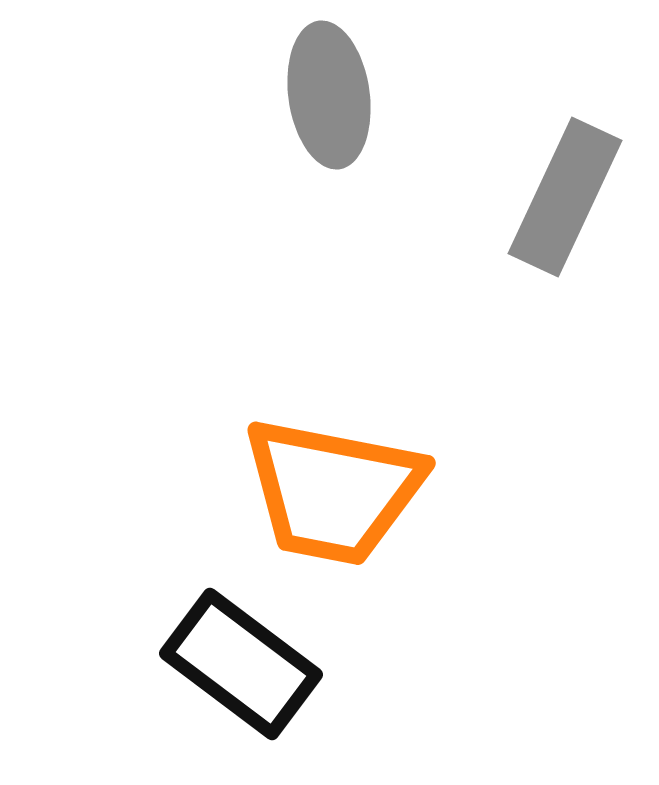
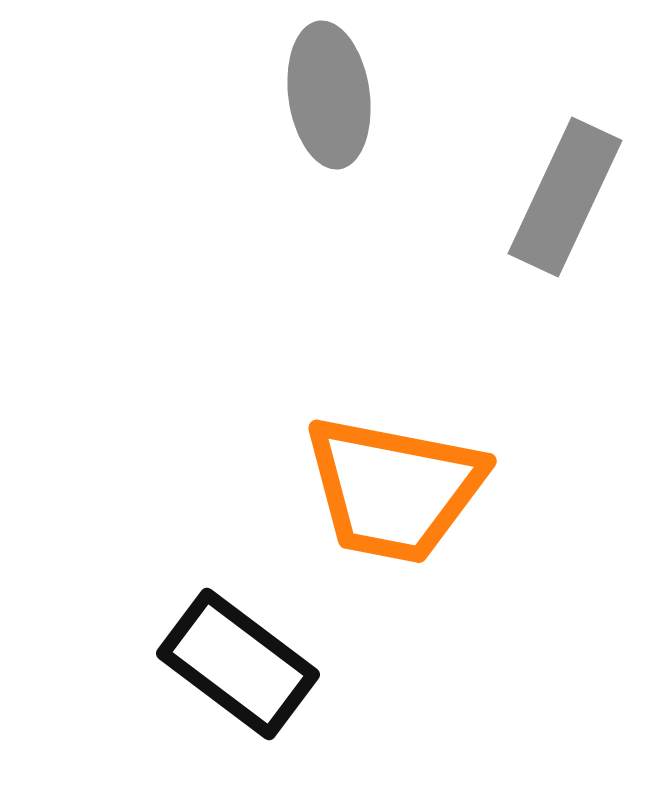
orange trapezoid: moved 61 px right, 2 px up
black rectangle: moved 3 px left
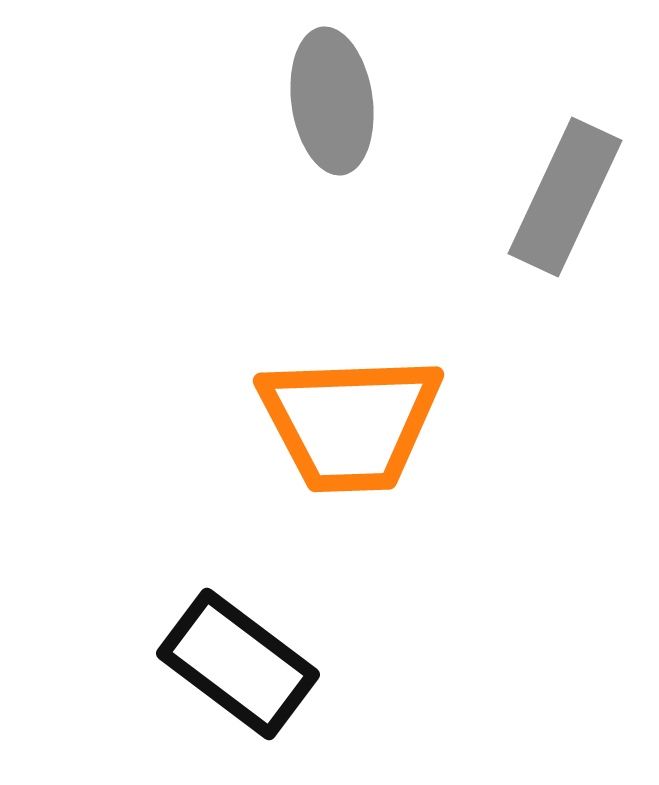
gray ellipse: moved 3 px right, 6 px down
orange trapezoid: moved 44 px left, 66 px up; rotated 13 degrees counterclockwise
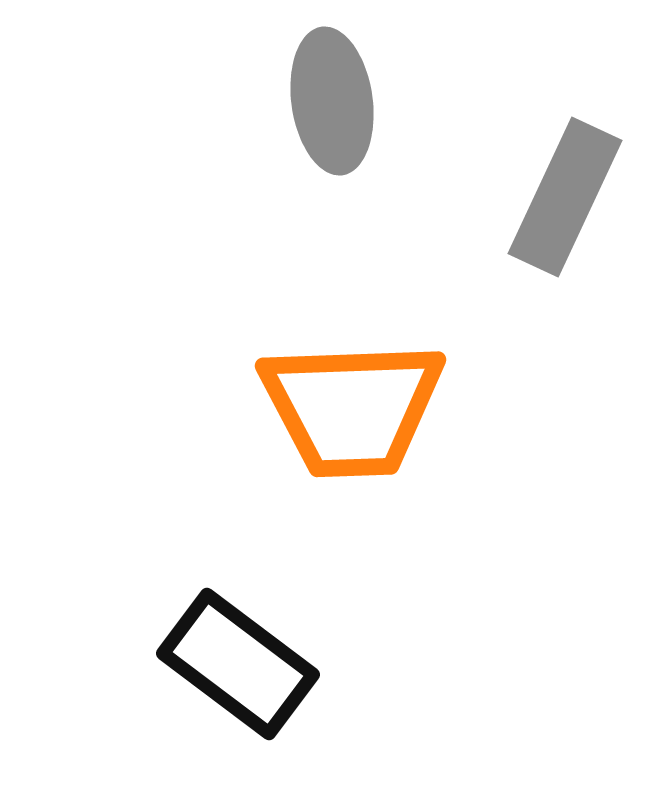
orange trapezoid: moved 2 px right, 15 px up
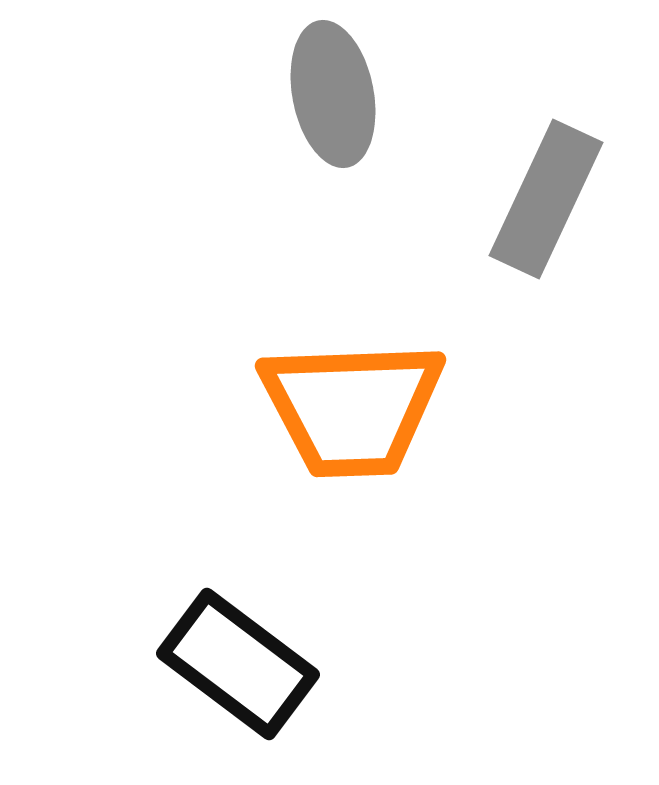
gray ellipse: moved 1 px right, 7 px up; rotated 3 degrees counterclockwise
gray rectangle: moved 19 px left, 2 px down
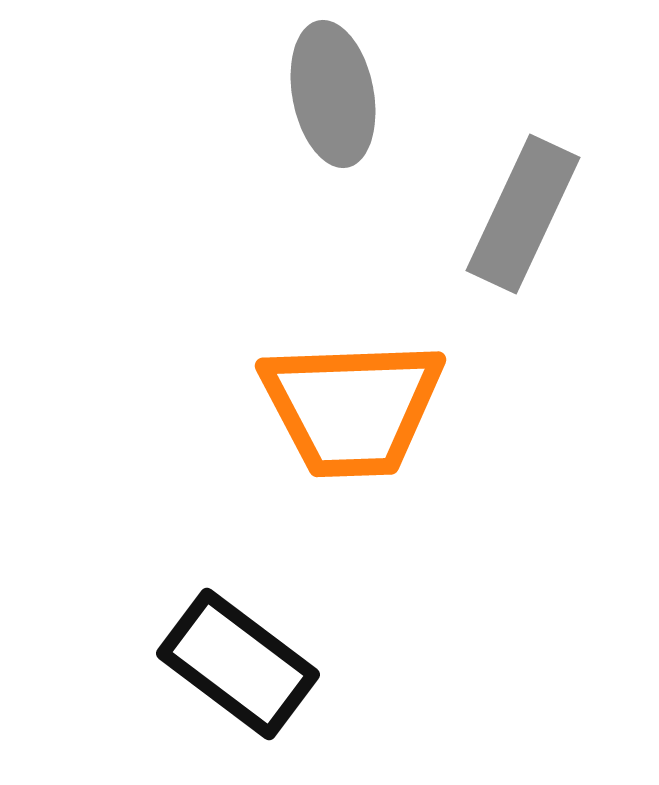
gray rectangle: moved 23 px left, 15 px down
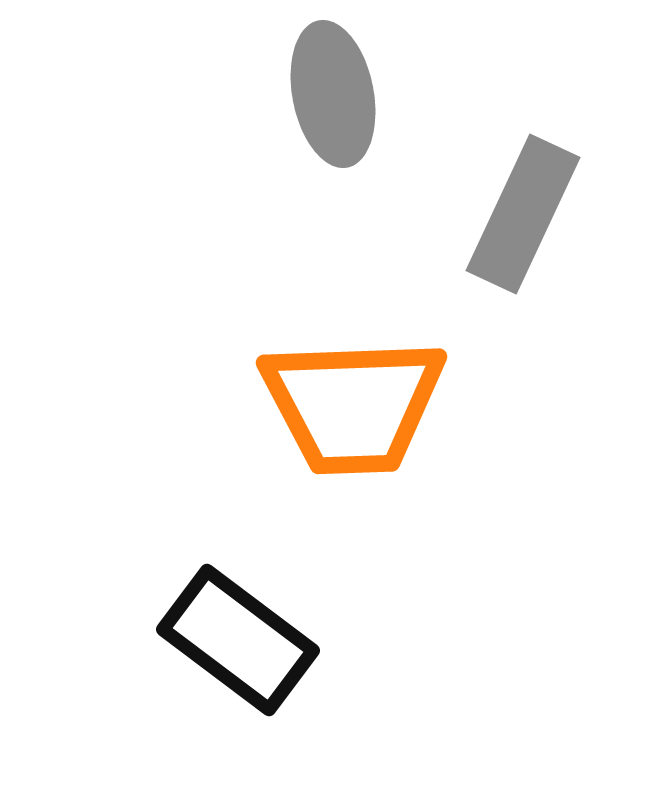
orange trapezoid: moved 1 px right, 3 px up
black rectangle: moved 24 px up
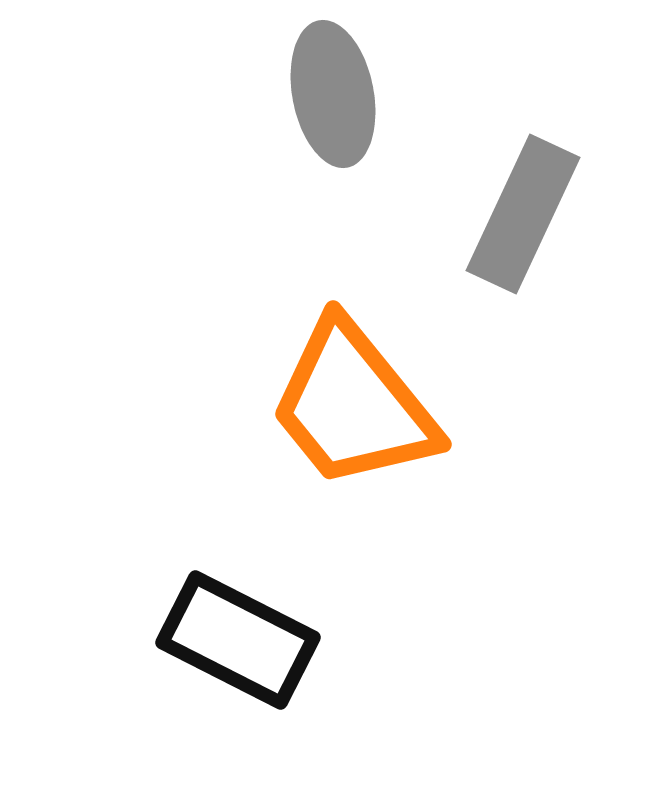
orange trapezoid: rotated 53 degrees clockwise
black rectangle: rotated 10 degrees counterclockwise
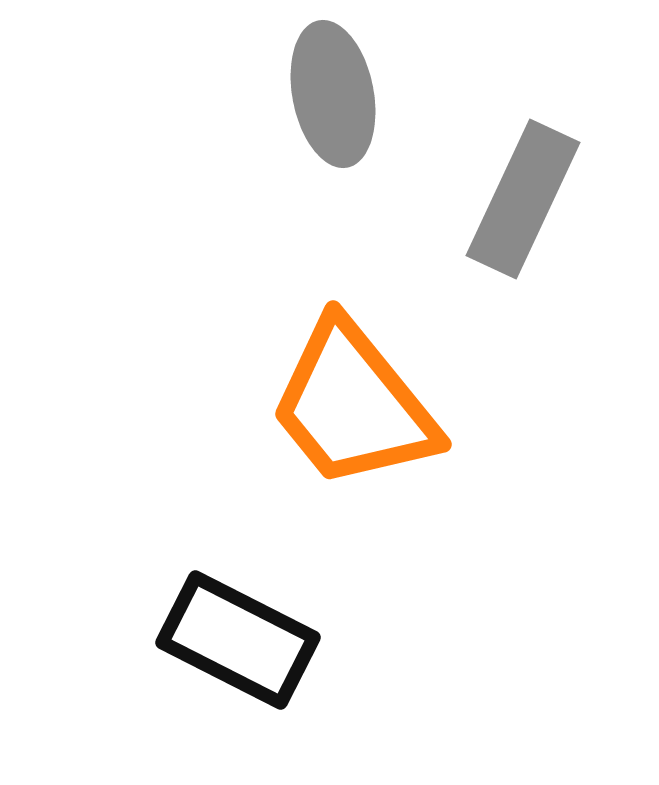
gray rectangle: moved 15 px up
